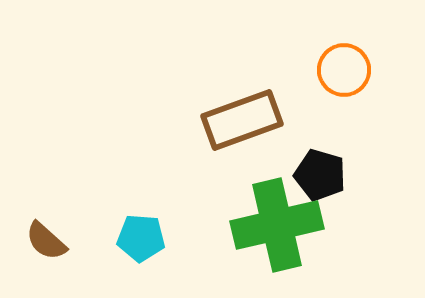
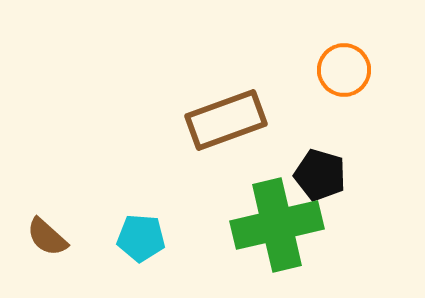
brown rectangle: moved 16 px left
brown semicircle: moved 1 px right, 4 px up
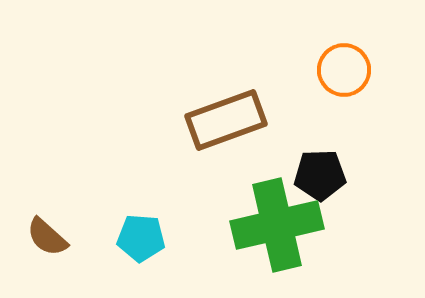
black pentagon: rotated 18 degrees counterclockwise
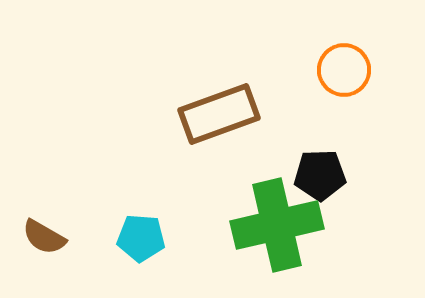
brown rectangle: moved 7 px left, 6 px up
brown semicircle: moved 3 px left; rotated 12 degrees counterclockwise
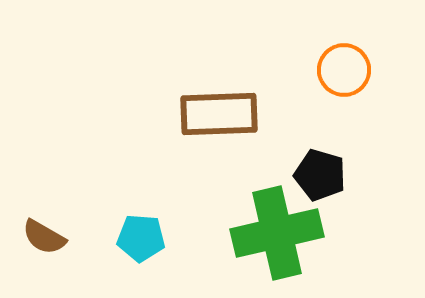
brown rectangle: rotated 18 degrees clockwise
black pentagon: rotated 18 degrees clockwise
green cross: moved 8 px down
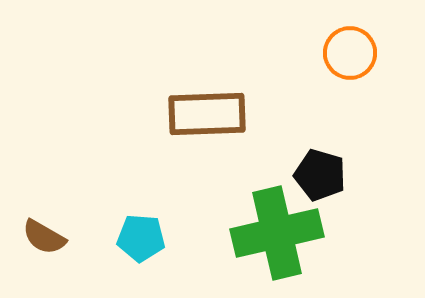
orange circle: moved 6 px right, 17 px up
brown rectangle: moved 12 px left
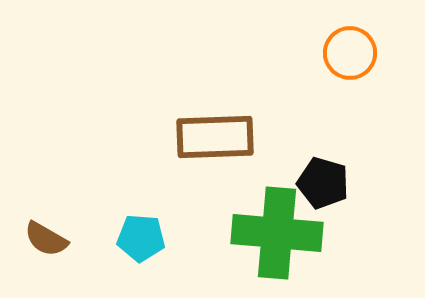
brown rectangle: moved 8 px right, 23 px down
black pentagon: moved 3 px right, 8 px down
green cross: rotated 18 degrees clockwise
brown semicircle: moved 2 px right, 2 px down
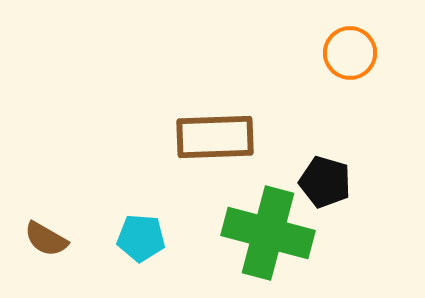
black pentagon: moved 2 px right, 1 px up
green cross: moved 9 px left; rotated 10 degrees clockwise
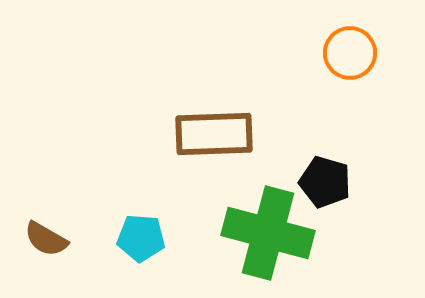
brown rectangle: moved 1 px left, 3 px up
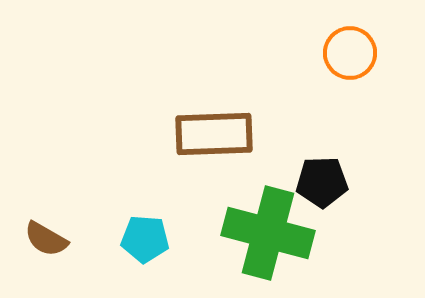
black pentagon: moved 3 px left; rotated 18 degrees counterclockwise
cyan pentagon: moved 4 px right, 1 px down
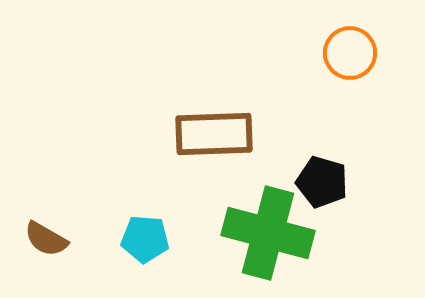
black pentagon: rotated 18 degrees clockwise
